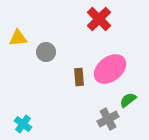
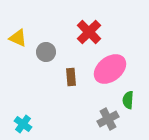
red cross: moved 10 px left, 13 px down
yellow triangle: rotated 30 degrees clockwise
brown rectangle: moved 8 px left
green semicircle: rotated 48 degrees counterclockwise
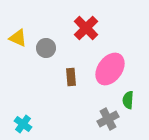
red cross: moved 3 px left, 4 px up
gray circle: moved 4 px up
pink ellipse: rotated 16 degrees counterclockwise
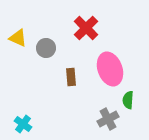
pink ellipse: rotated 56 degrees counterclockwise
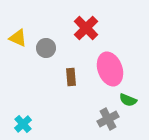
green semicircle: rotated 72 degrees counterclockwise
cyan cross: rotated 12 degrees clockwise
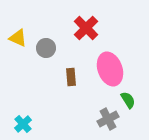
green semicircle: rotated 144 degrees counterclockwise
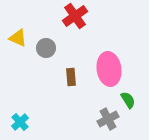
red cross: moved 11 px left, 12 px up; rotated 10 degrees clockwise
pink ellipse: moved 1 px left; rotated 12 degrees clockwise
cyan cross: moved 3 px left, 2 px up
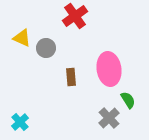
yellow triangle: moved 4 px right
gray cross: moved 1 px right, 1 px up; rotated 15 degrees counterclockwise
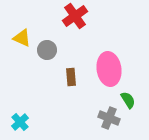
gray circle: moved 1 px right, 2 px down
gray cross: rotated 25 degrees counterclockwise
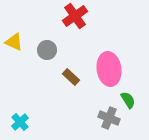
yellow triangle: moved 8 px left, 4 px down
brown rectangle: rotated 42 degrees counterclockwise
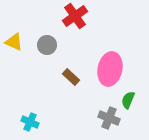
gray circle: moved 5 px up
pink ellipse: moved 1 px right; rotated 20 degrees clockwise
green semicircle: rotated 126 degrees counterclockwise
cyan cross: moved 10 px right; rotated 24 degrees counterclockwise
